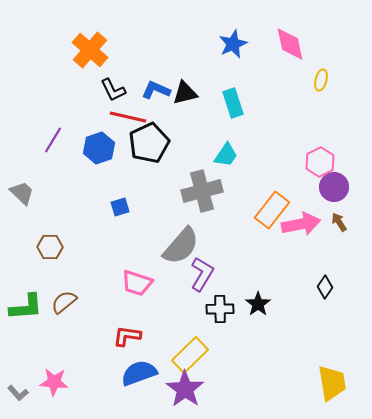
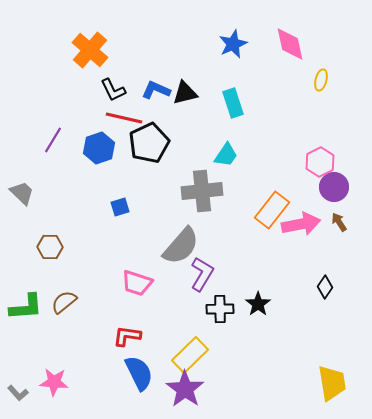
red line: moved 4 px left, 1 px down
gray cross: rotated 9 degrees clockwise
blue semicircle: rotated 84 degrees clockwise
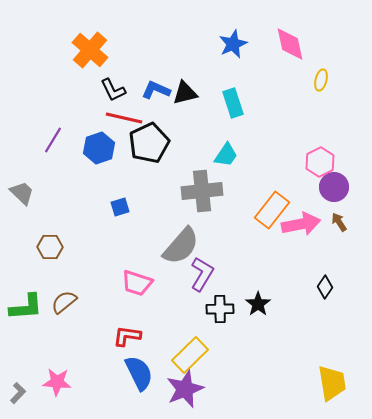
pink star: moved 3 px right
purple star: rotated 15 degrees clockwise
gray L-shape: rotated 95 degrees counterclockwise
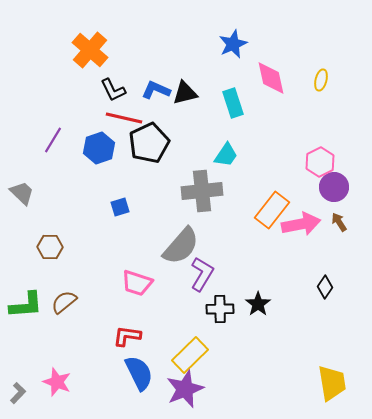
pink diamond: moved 19 px left, 34 px down
green L-shape: moved 2 px up
pink star: rotated 16 degrees clockwise
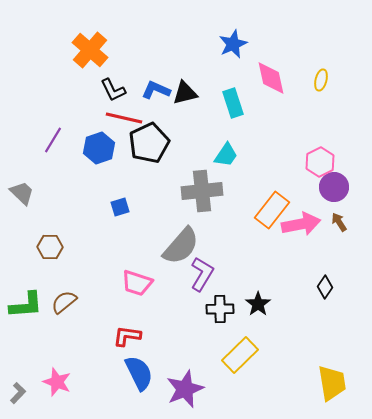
yellow rectangle: moved 50 px right
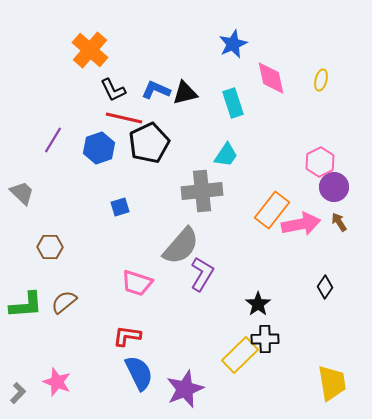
black cross: moved 45 px right, 30 px down
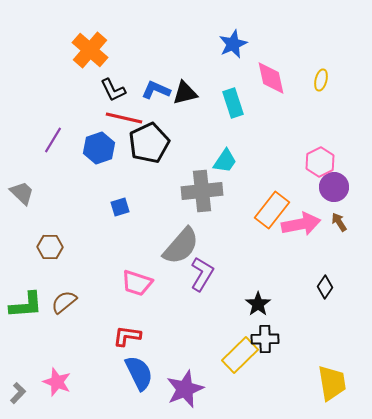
cyan trapezoid: moved 1 px left, 6 px down
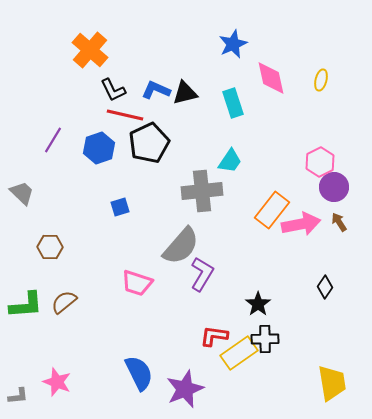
red line: moved 1 px right, 3 px up
cyan trapezoid: moved 5 px right
red L-shape: moved 87 px right
yellow rectangle: moved 1 px left, 2 px up; rotated 9 degrees clockwise
gray L-shape: moved 3 px down; rotated 40 degrees clockwise
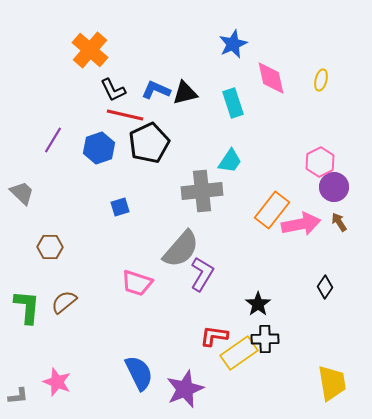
gray semicircle: moved 3 px down
green L-shape: moved 1 px right, 2 px down; rotated 81 degrees counterclockwise
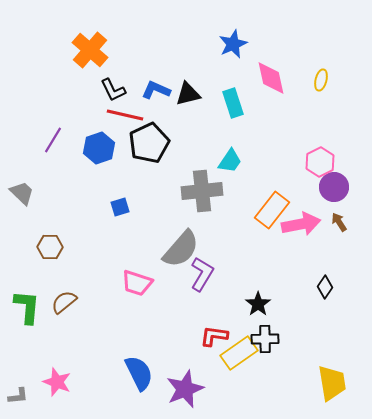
black triangle: moved 3 px right, 1 px down
